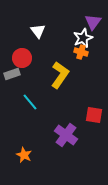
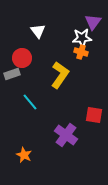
white star: moved 1 px left; rotated 18 degrees clockwise
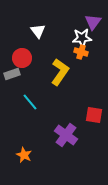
yellow L-shape: moved 3 px up
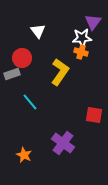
purple cross: moved 3 px left, 8 px down
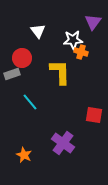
white star: moved 9 px left, 2 px down
yellow L-shape: rotated 36 degrees counterclockwise
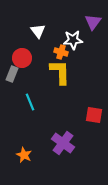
orange cross: moved 20 px left
gray rectangle: rotated 49 degrees counterclockwise
cyan line: rotated 18 degrees clockwise
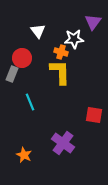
white star: moved 1 px right, 1 px up
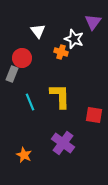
white star: rotated 24 degrees clockwise
yellow L-shape: moved 24 px down
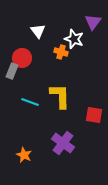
gray rectangle: moved 3 px up
cyan line: rotated 48 degrees counterclockwise
